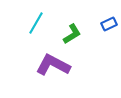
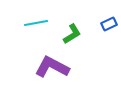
cyan line: rotated 50 degrees clockwise
purple L-shape: moved 1 px left, 2 px down
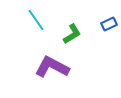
cyan line: moved 3 px up; rotated 65 degrees clockwise
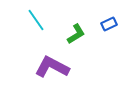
green L-shape: moved 4 px right
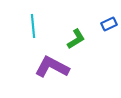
cyan line: moved 3 px left, 6 px down; rotated 30 degrees clockwise
green L-shape: moved 5 px down
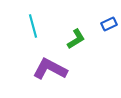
cyan line: rotated 10 degrees counterclockwise
purple L-shape: moved 2 px left, 2 px down
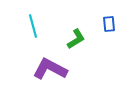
blue rectangle: rotated 70 degrees counterclockwise
